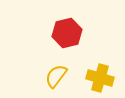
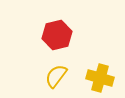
red hexagon: moved 10 px left, 2 px down
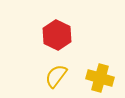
red hexagon: rotated 20 degrees counterclockwise
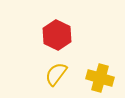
yellow semicircle: moved 2 px up
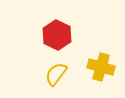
yellow cross: moved 1 px right, 11 px up
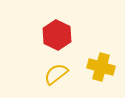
yellow semicircle: rotated 15 degrees clockwise
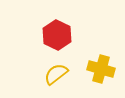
yellow cross: moved 2 px down
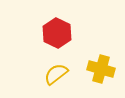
red hexagon: moved 2 px up
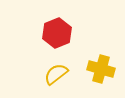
red hexagon: rotated 12 degrees clockwise
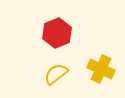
yellow cross: rotated 8 degrees clockwise
